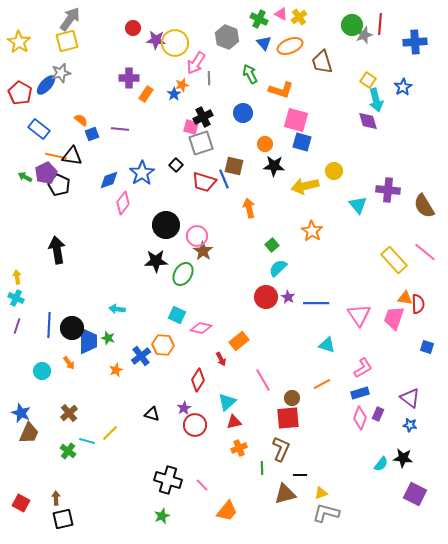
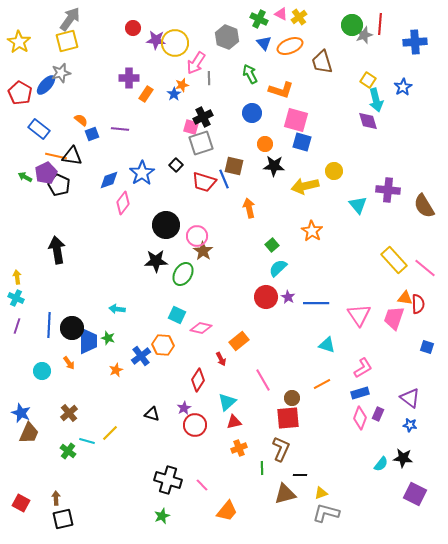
blue circle at (243, 113): moved 9 px right
pink line at (425, 252): moved 16 px down
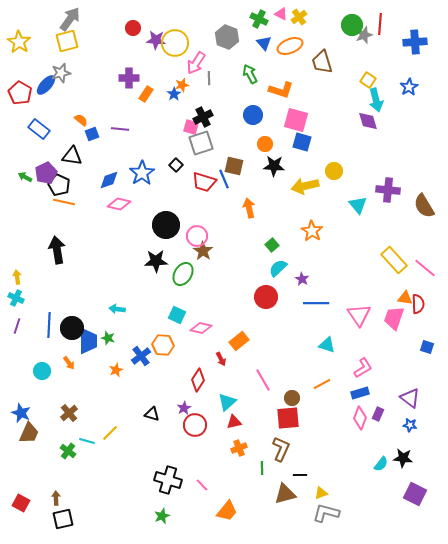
blue star at (403, 87): moved 6 px right
blue circle at (252, 113): moved 1 px right, 2 px down
orange line at (56, 156): moved 8 px right, 46 px down
pink diamond at (123, 203): moved 4 px left, 1 px down; rotated 65 degrees clockwise
purple star at (288, 297): moved 14 px right, 18 px up
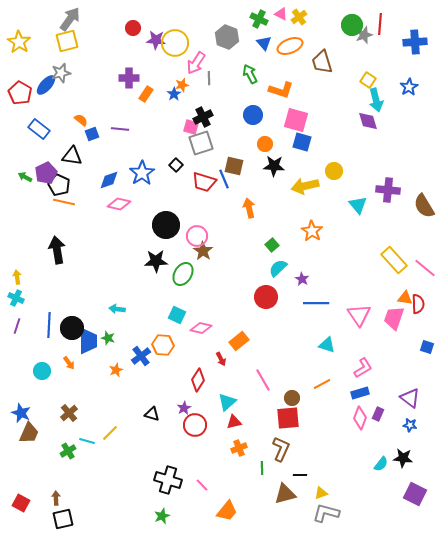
green cross at (68, 451): rotated 21 degrees clockwise
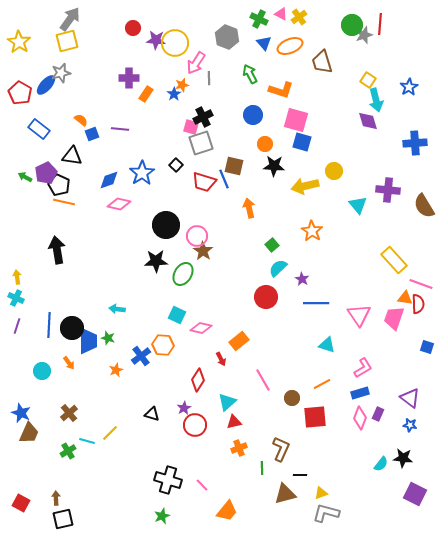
blue cross at (415, 42): moved 101 px down
pink line at (425, 268): moved 4 px left, 16 px down; rotated 20 degrees counterclockwise
red square at (288, 418): moved 27 px right, 1 px up
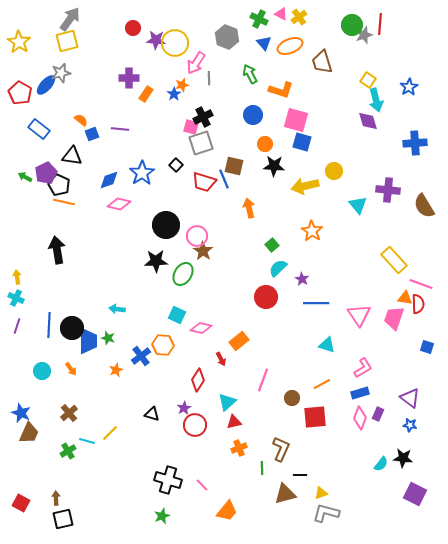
orange arrow at (69, 363): moved 2 px right, 6 px down
pink line at (263, 380): rotated 50 degrees clockwise
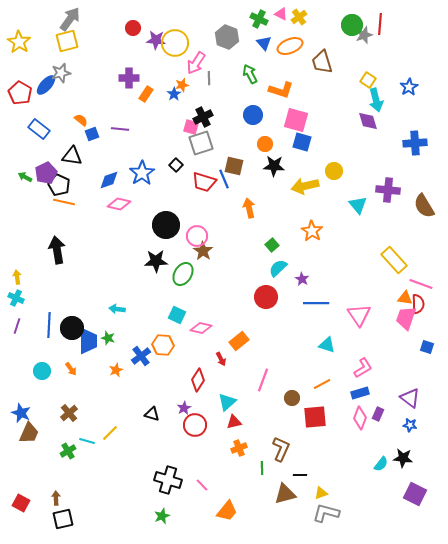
pink trapezoid at (394, 318): moved 12 px right
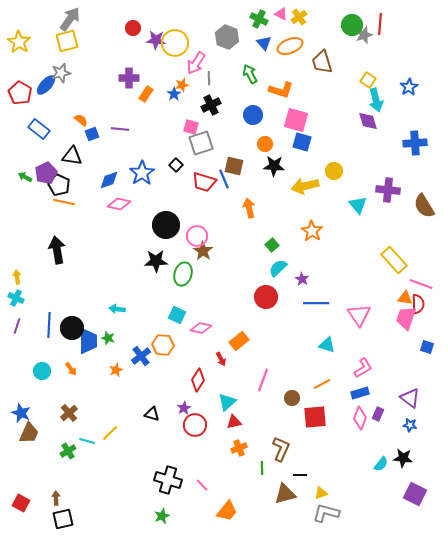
black cross at (203, 117): moved 8 px right, 12 px up
green ellipse at (183, 274): rotated 15 degrees counterclockwise
